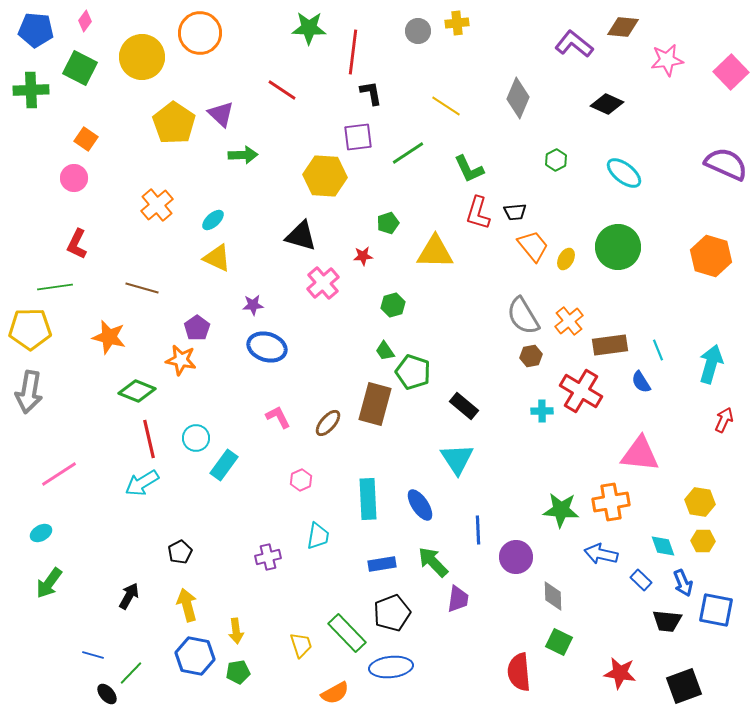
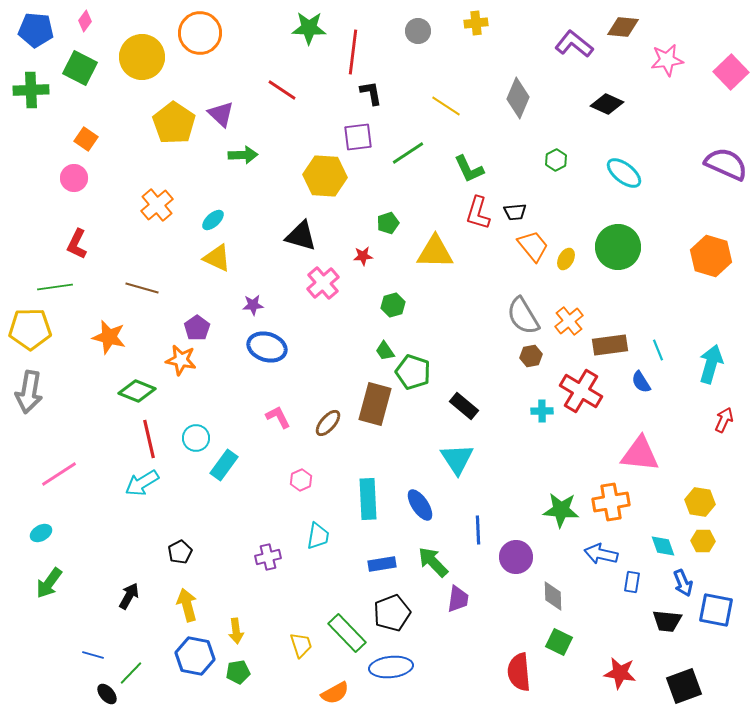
yellow cross at (457, 23): moved 19 px right
blue rectangle at (641, 580): moved 9 px left, 2 px down; rotated 55 degrees clockwise
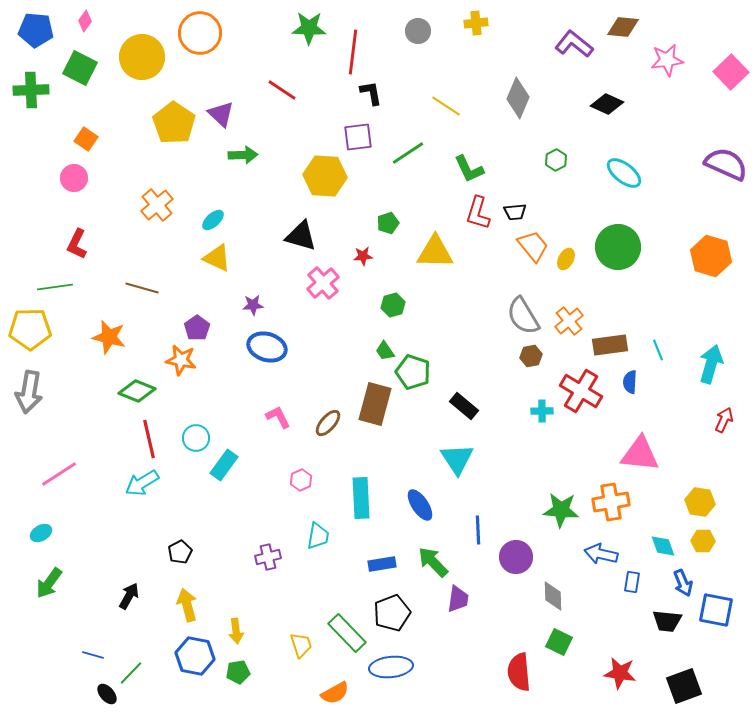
blue semicircle at (641, 382): moved 11 px left; rotated 35 degrees clockwise
cyan rectangle at (368, 499): moved 7 px left, 1 px up
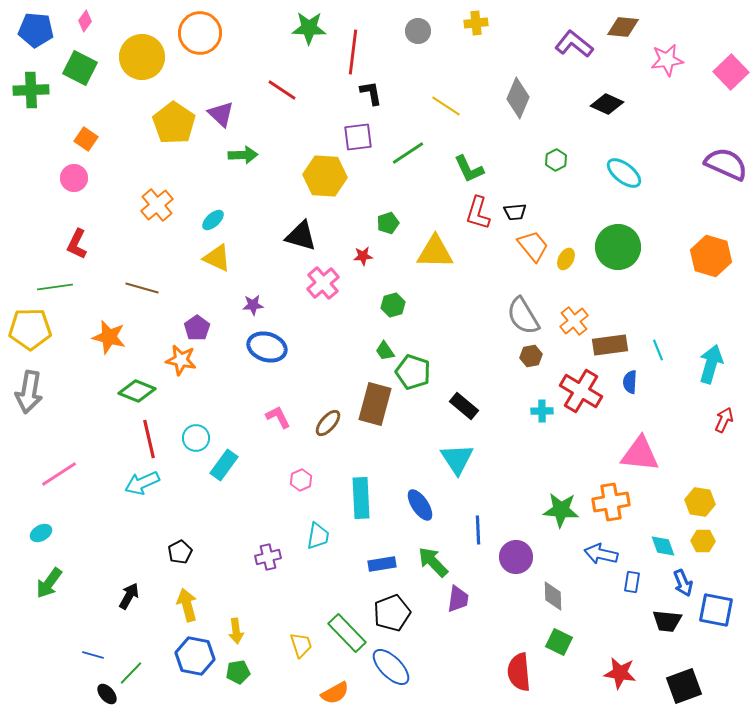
orange cross at (569, 321): moved 5 px right
cyan arrow at (142, 483): rotated 8 degrees clockwise
blue ellipse at (391, 667): rotated 51 degrees clockwise
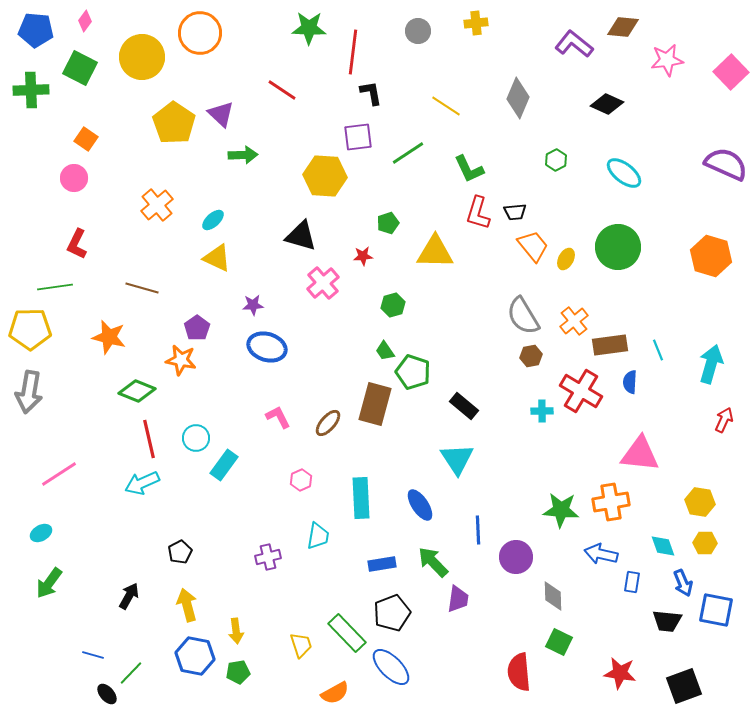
yellow hexagon at (703, 541): moved 2 px right, 2 px down
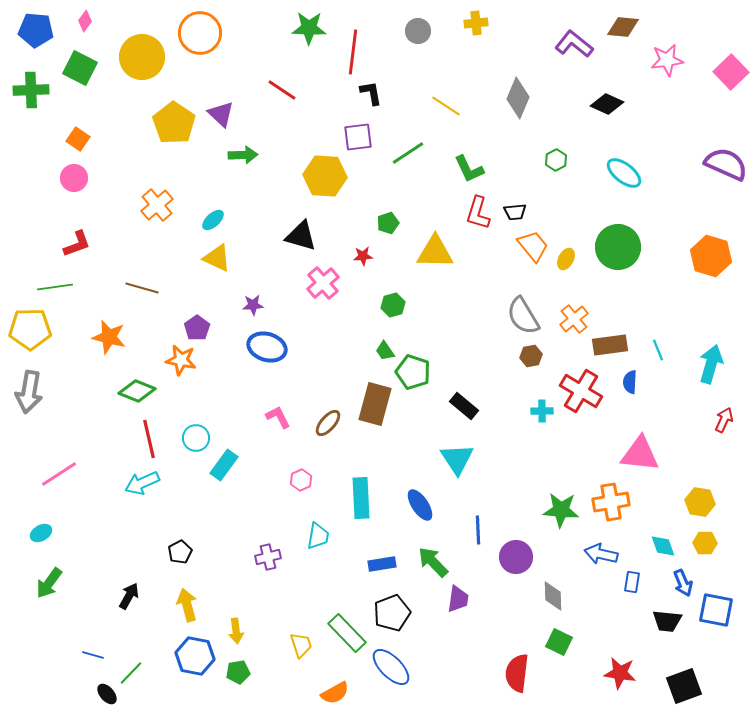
orange square at (86, 139): moved 8 px left
red L-shape at (77, 244): rotated 136 degrees counterclockwise
orange cross at (574, 321): moved 2 px up
red semicircle at (519, 672): moved 2 px left, 1 px down; rotated 12 degrees clockwise
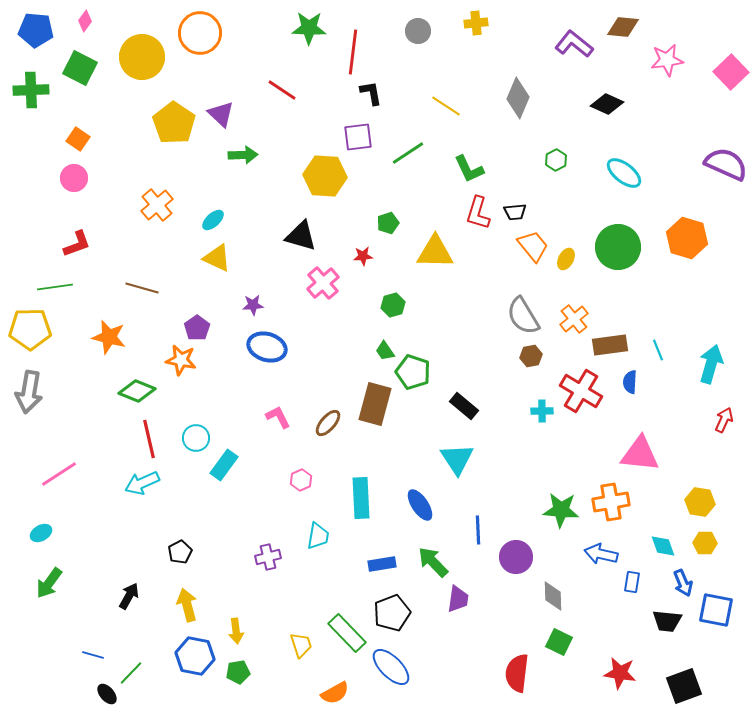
orange hexagon at (711, 256): moved 24 px left, 18 px up
